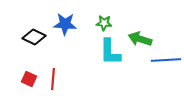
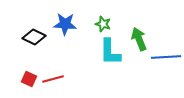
green star: moved 1 px left, 1 px down; rotated 14 degrees clockwise
green arrow: moved 1 px left; rotated 50 degrees clockwise
blue line: moved 3 px up
red line: rotated 70 degrees clockwise
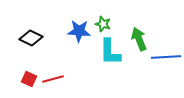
blue star: moved 14 px right, 7 px down
black diamond: moved 3 px left, 1 px down
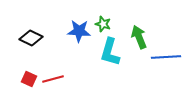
green arrow: moved 2 px up
cyan L-shape: rotated 16 degrees clockwise
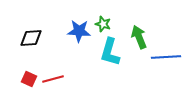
black diamond: rotated 30 degrees counterclockwise
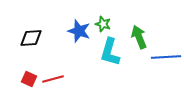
blue star: rotated 15 degrees clockwise
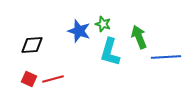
black diamond: moved 1 px right, 7 px down
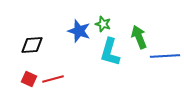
blue line: moved 1 px left, 1 px up
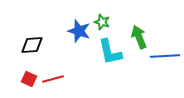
green star: moved 1 px left, 2 px up
cyan L-shape: rotated 28 degrees counterclockwise
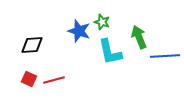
red line: moved 1 px right, 1 px down
